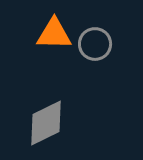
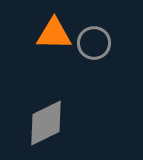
gray circle: moved 1 px left, 1 px up
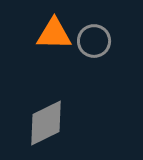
gray circle: moved 2 px up
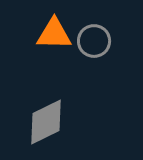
gray diamond: moved 1 px up
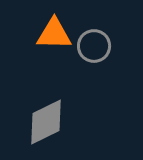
gray circle: moved 5 px down
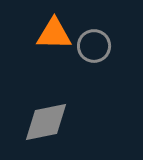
gray diamond: rotated 15 degrees clockwise
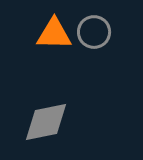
gray circle: moved 14 px up
